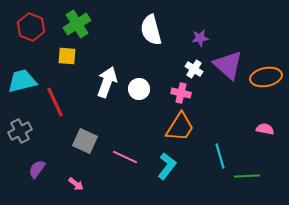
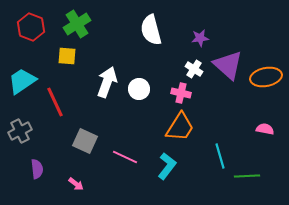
cyan trapezoid: rotated 20 degrees counterclockwise
purple semicircle: rotated 138 degrees clockwise
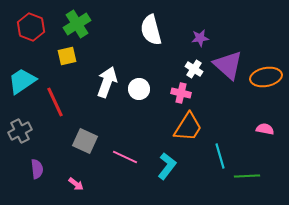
yellow square: rotated 18 degrees counterclockwise
orange trapezoid: moved 8 px right
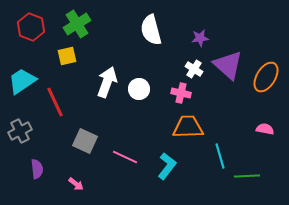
orange ellipse: rotated 48 degrees counterclockwise
orange trapezoid: rotated 124 degrees counterclockwise
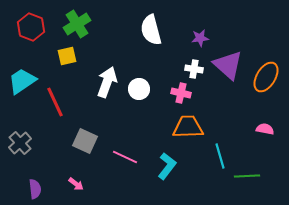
white cross: rotated 24 degrees counterclockwise
gray cross: moved 12 px down; rotated 15 degrees counterclockwise
purple semicircle: moved 2 px left, 20 px down
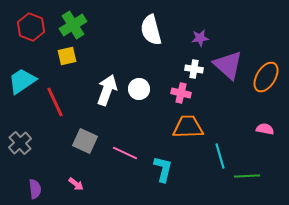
green cross: moved 4 px left, 1 px down
white arrow: moved 8 px down
pink line: moved 4 px up
cyan L-shape: moved 4 px left, 3 px down; rotated 24 degrees counterclockwise
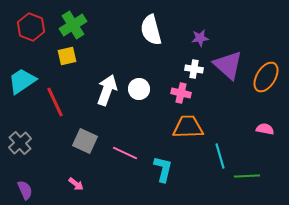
purple semicircle: moved 10 px left, 1 px down; rotated 18 degrees counterclockwise
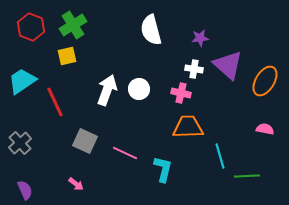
orange ellipse: moved 1 px left, 4 px down
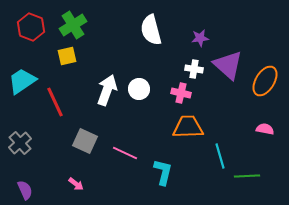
cyan L-shape: moved 3 px down
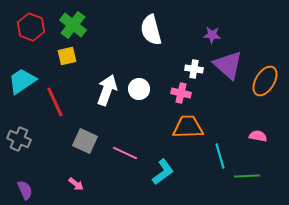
green cross: rotated 20 degrees counterclockwise
purple star: moved 12 px right, 3 px up; rotated 12 degrees clockwise
pink semicircle: moved 7 px left, 7 px down
gray cross: moved 1 px left, 4 px up; rotated 25 degrees counterclockwise
cyan L-shape: rotated 40 degrees clockwise
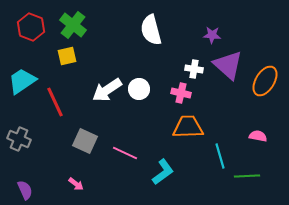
white arrow: rotated 144 degrees counterclockwise
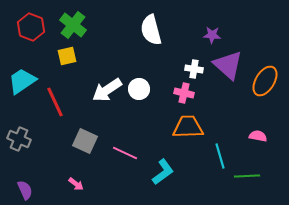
pink cross: moved 3 px right
